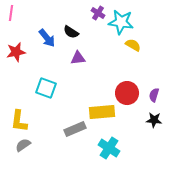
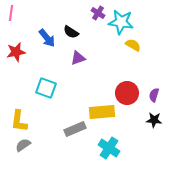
purple triangle: rotated 14 degrees counterclockwise
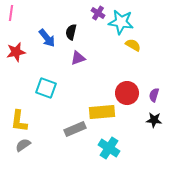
black semicircle: rotated 70 degrees clockwise
